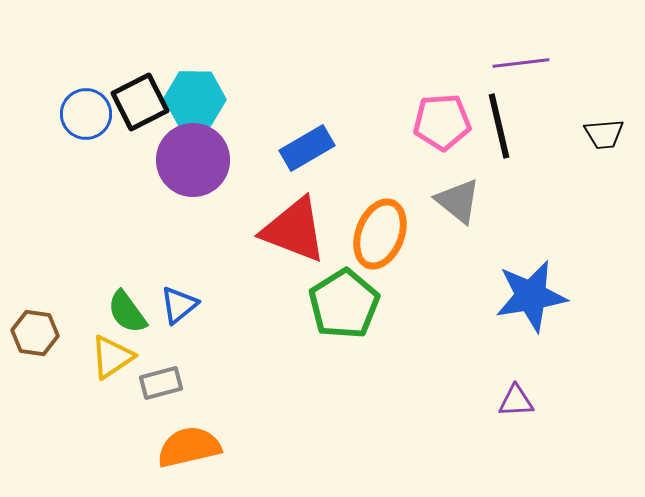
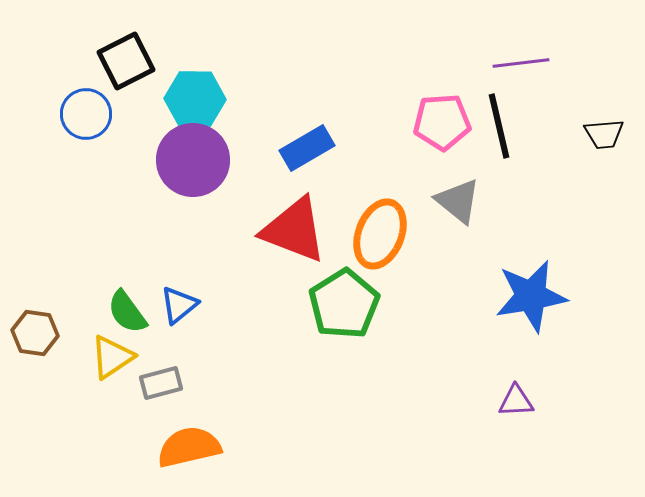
black square: moved 14 px left, 41 px up
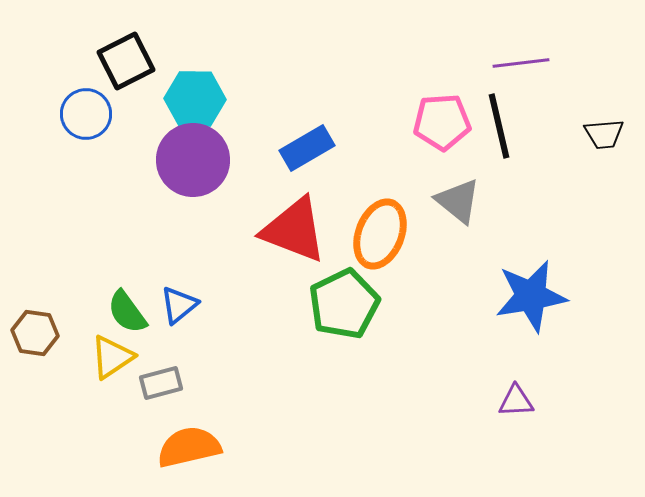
green pentagon: rotated 6 degrees clockwise
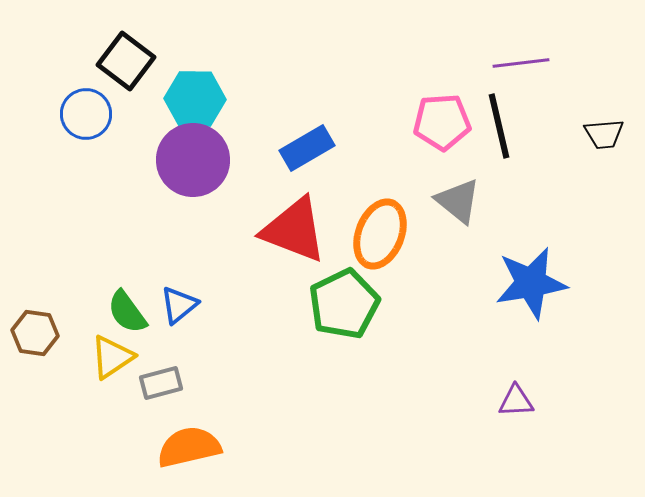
black square: rotated 26 degrees counterclockwise
blue star: moved 13 px up
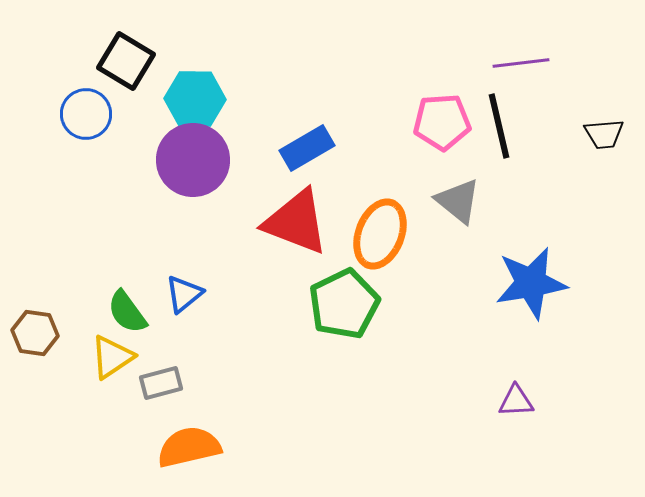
black square: rotated 6 degrees counterclockwise
red triangle: moved 2 px right, 8 px up
blue triangle: moved 5 px right, 11 px up
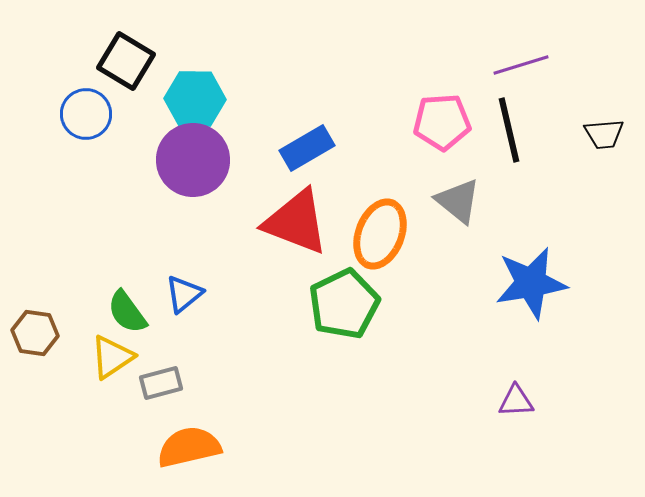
purple line: moved 2 px down; rotated 10 degrees counterclockwise
black line: moved 10 px right, 4 px down
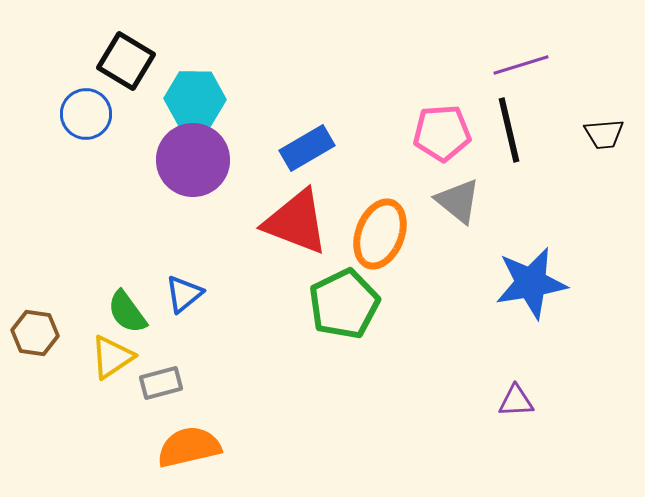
pink pentagon: moved 11 px down
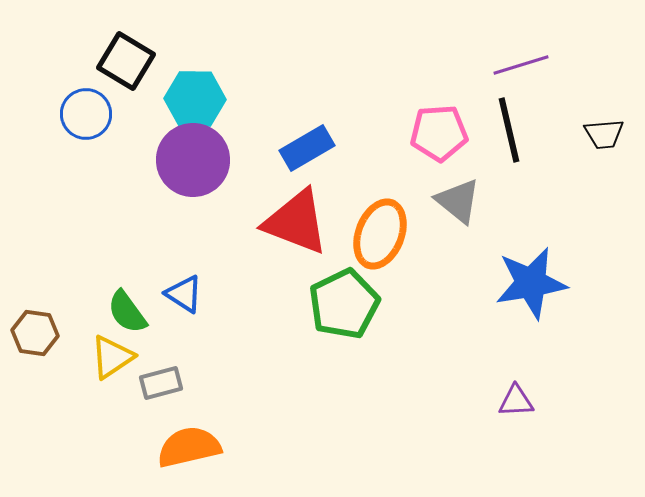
pink pentagon: moved 3 px left
blue triangle: rotated 48 degrees counterclockwise
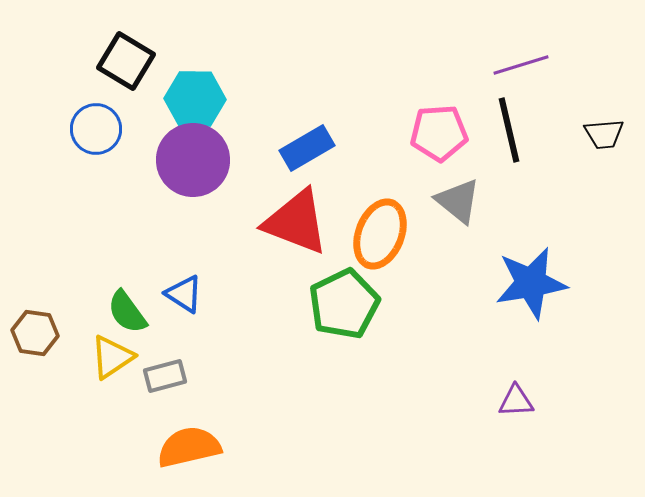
blue circle: moved 10 px right, 15 px down
gray rectangle: moved 4 px right, 7 px up
